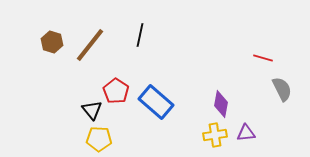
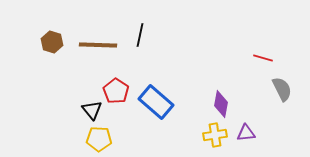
brown line: moved 8 px right; rotated 54 degrees clockwise
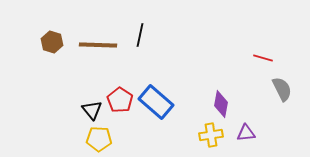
red pentagon: moved 4 px right, 9 px down
yellow cross: moved 4 px left
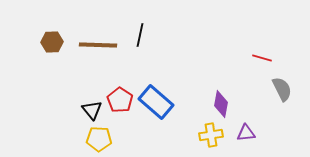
brown hexagon: rotated 20 degrees counterclockwise
red line: moved 1 px left
